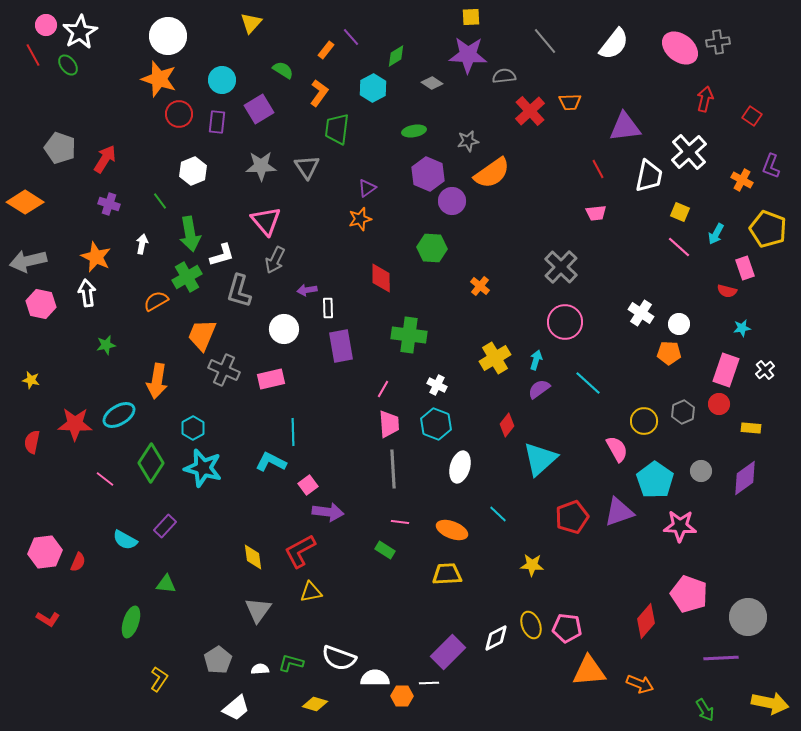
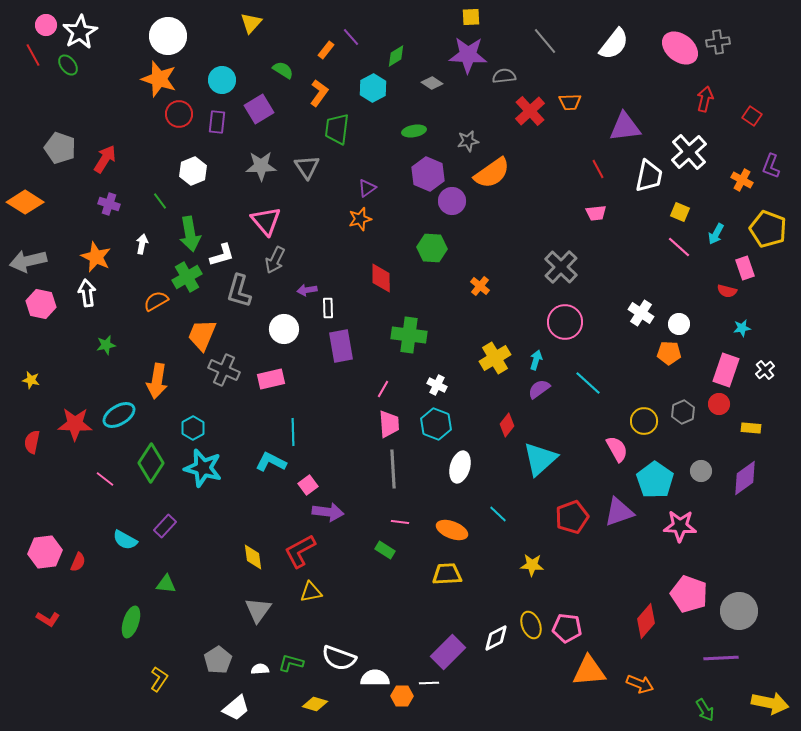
gray circle at (748, 617): moved 9 px left, 6 px up
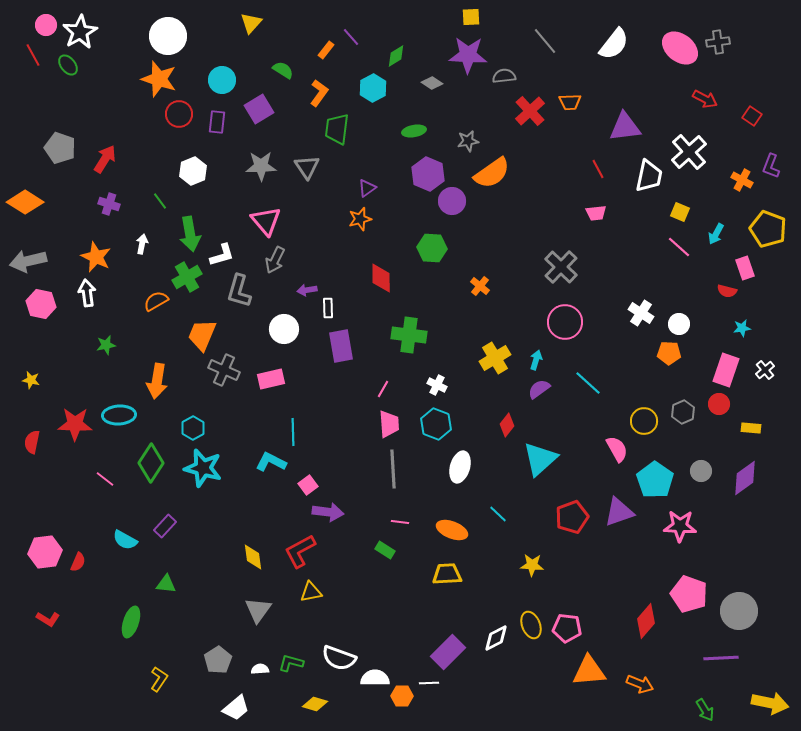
red arrow at (705, 99): rotated 105 degrees clockwise
cyan ellipse at (119, 415): rotated 28 degrees clockwise
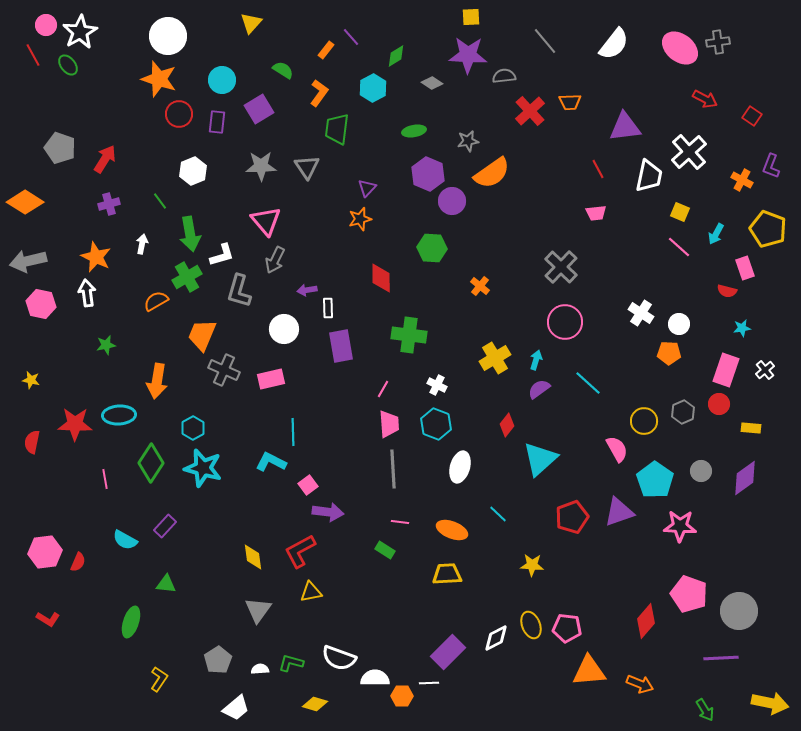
purple triangle at (367, 188): rotated 12 degrees counterclockwise
purple cross at (109, 204): rotated 35 degrees counterclockwise
pink line at (105, 479): rotated 42 degrees clockwise
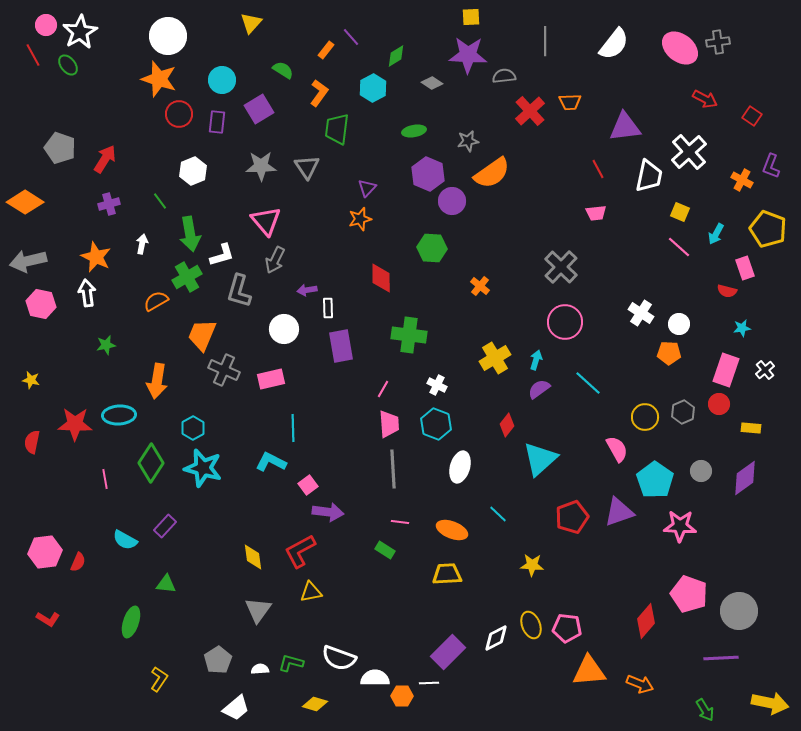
gray line at (545, 41): rotated 40 degrees clockwise
yellow circle at (644, 421): moved 1 px right, 4 px up
cyan line at (293, 432): moved 4 px up
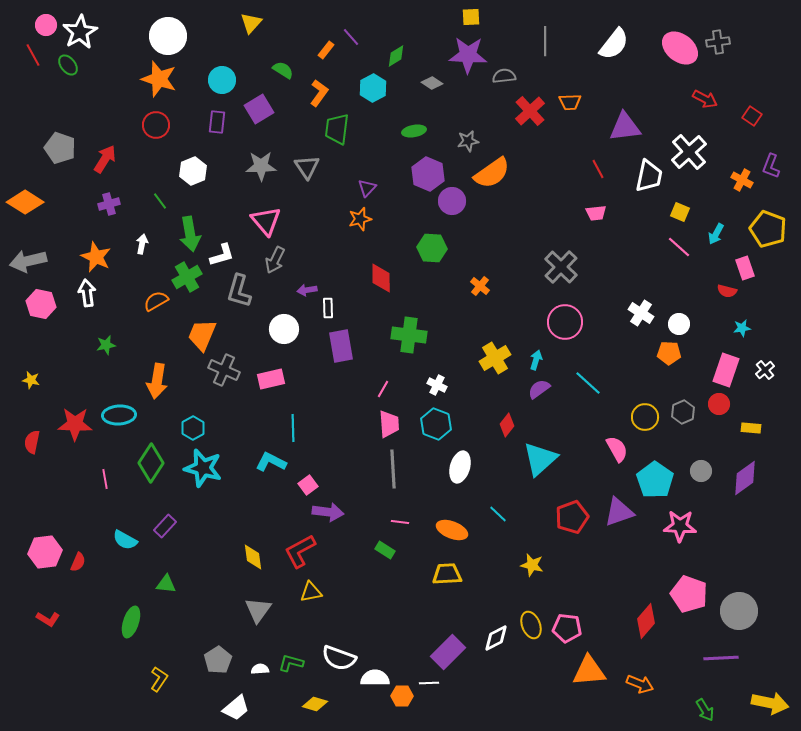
red circle at (179, 114): moved 23 px left, 11 px down
yellow star at (532, 565): rotated 10 degrees clockwise
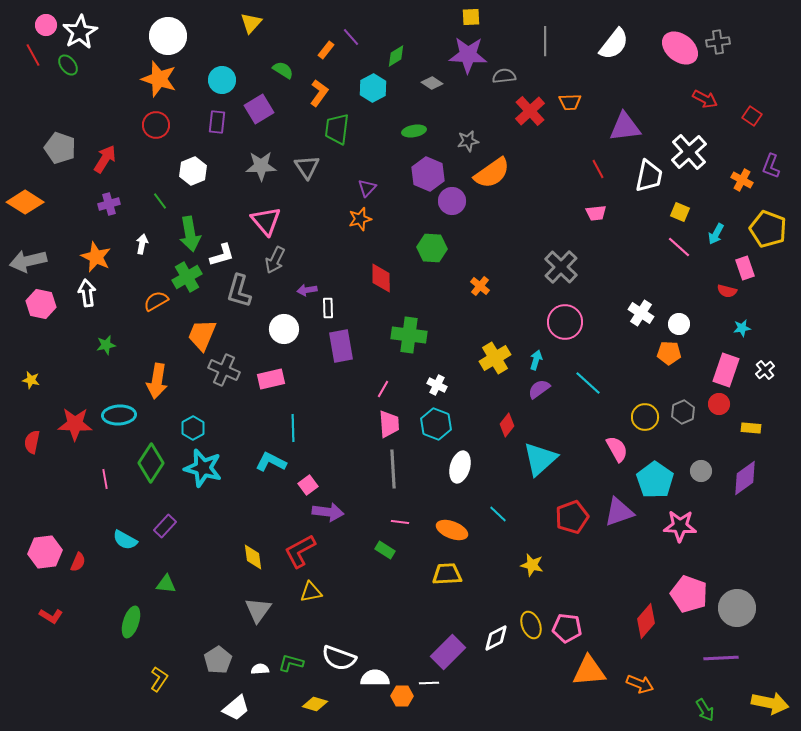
gray circle at (739, 611): moved 2 px left, 3 px up
red L-shape at (48, 619): moved 3 px right, 3 px up
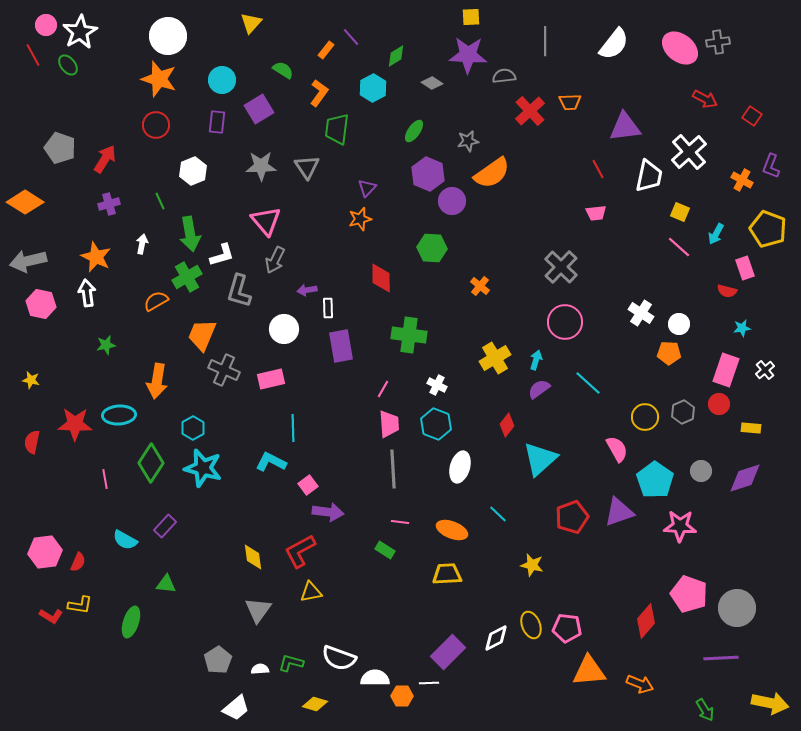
green ellipse at (414, 131): rotated 45 degrees counterclockwise
green line at (160, 201): rotated 12 degrees clockwise
purple diamond at (745, 478): rotated 18 degrees clockwise
yellow L-shape at (159, 679): moved 79 px left, 74 px up; rotated 65 degrees clockwise
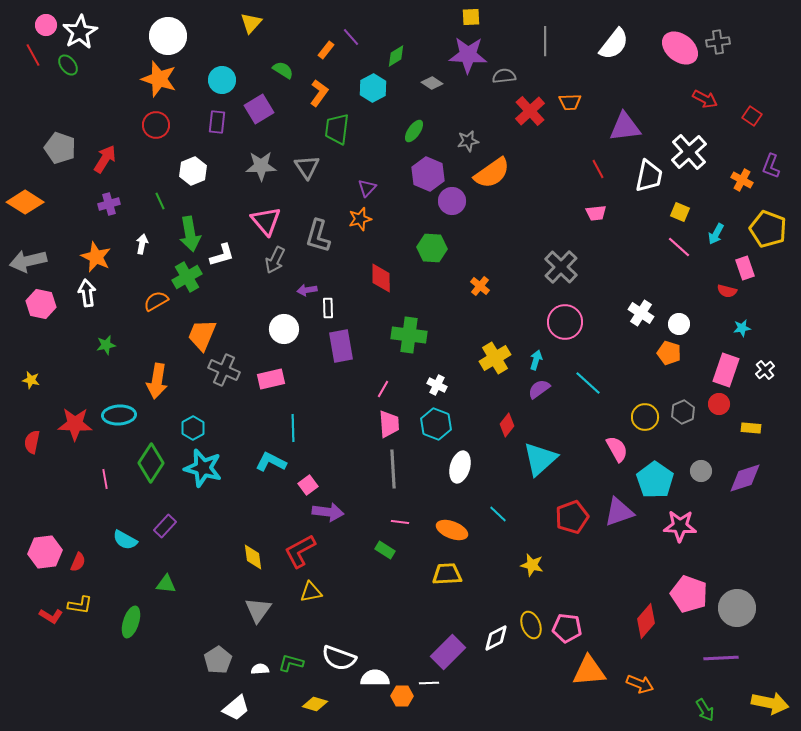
gray L-shape at (239, 291): moved 79 px right, 55 px up
orange pentagon at (669, 353): rotated 15 degrees clockwise
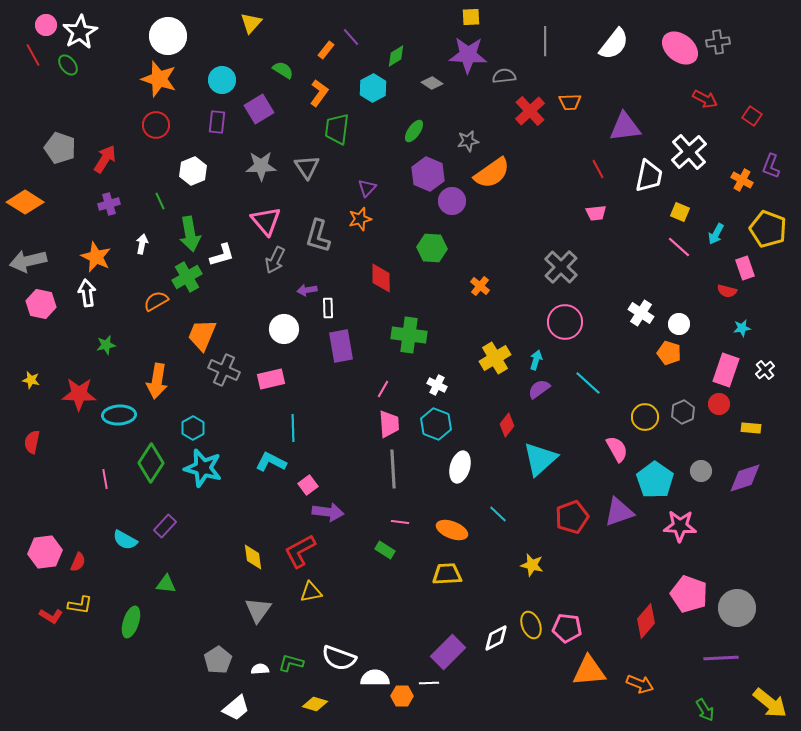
red star at (75, 424): moved 4 px right, 30 px up
yellow arrow at (770, 703): rotated 27 degrees clockwise
